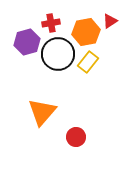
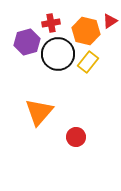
orange hexagon: moved 1 px up; rotated 24 degrees clockwise
orange triangle: moved 3 px left
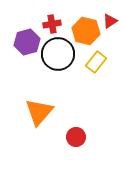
red cross: moved 1 px right, 1 px down
yellow rectangle: moved 8 px right
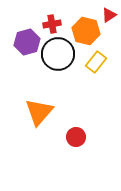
red triangle: moved 1 px left, 6 px up
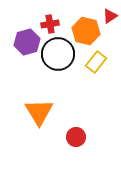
red triangle: moved 1 px right, 1 px down
red cross: moved 2 px left
orange triangle: rotated 12 degrees counterclockwise
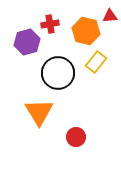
red triangle: rotated 28 degrees clockwise
black circle: moved 19 px down
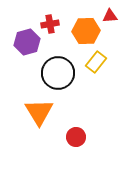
orange hexagon: rotated 16 degrees counterclockwise
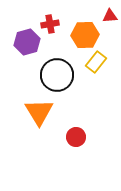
orange hexagon: moved 1 px left, 4 px down
black circle: moved 1 px left, 2 px down
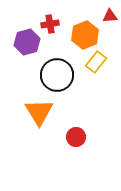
orange hexagon: rotated 20 degrees counterclockwise
